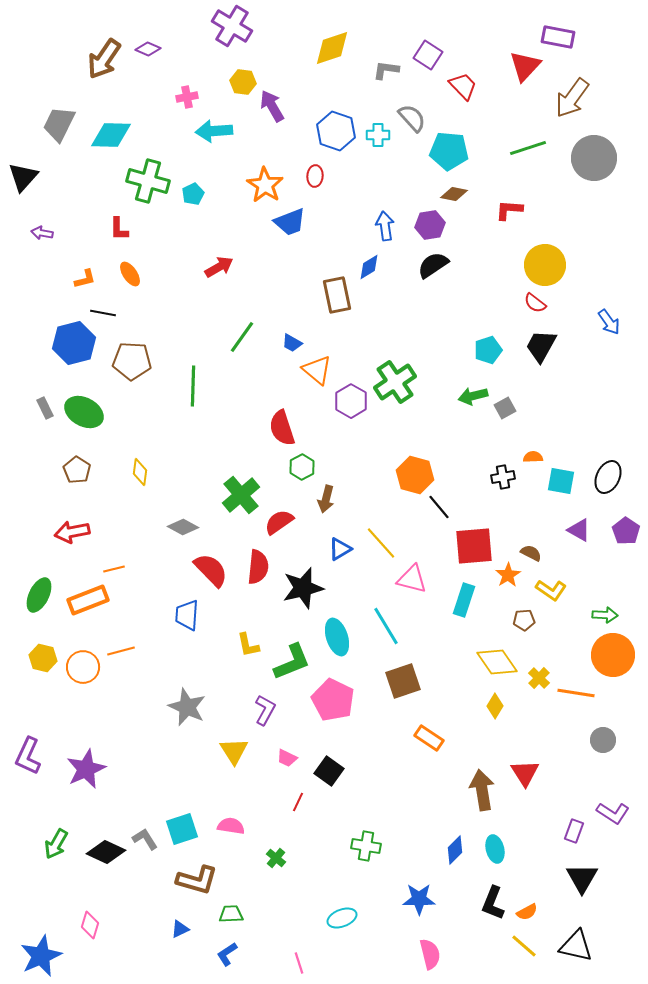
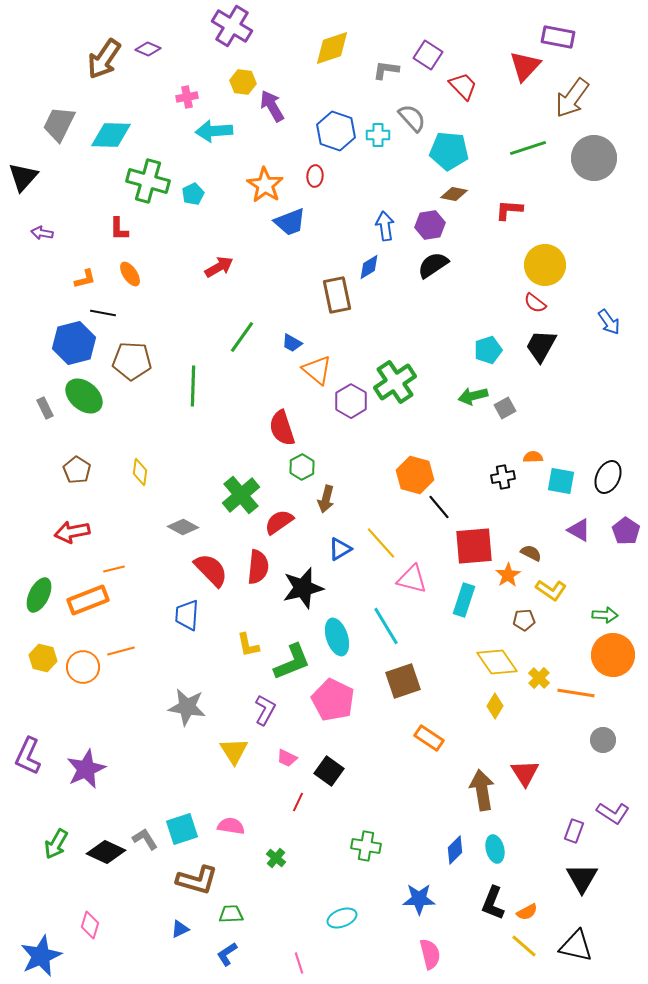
green ellipse at (84, 412): moved 16 px up; rotated 12 degrees clockwise
gray star at (187, 707): rotated 15 degrees counterclockwise
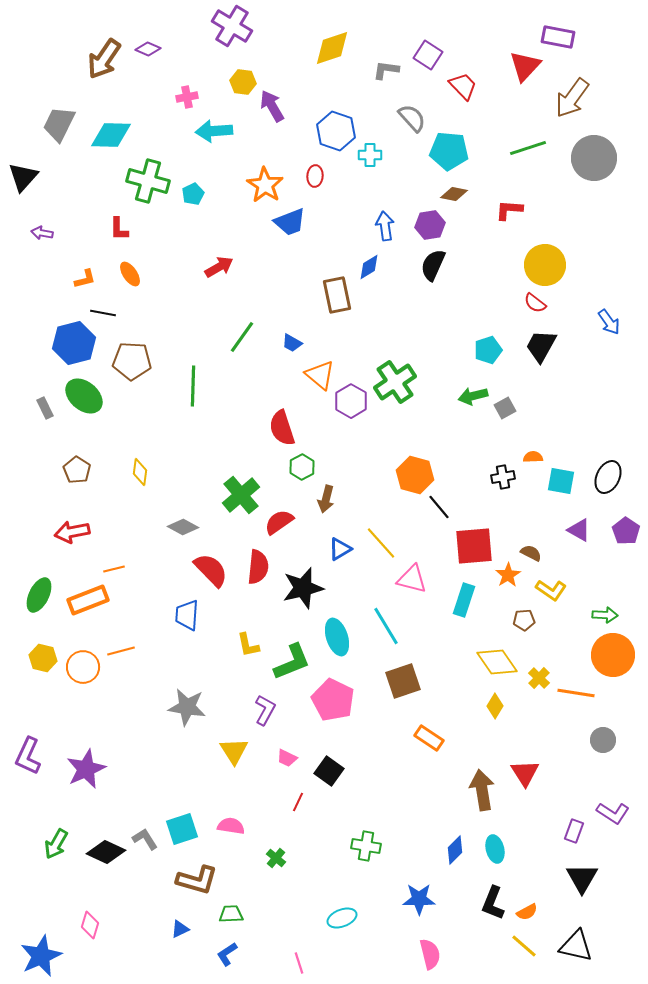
cyan cross at (378, 135): moved 8 px left, 20 px down
black semicircle at (433, 265): rotated 32 degrees counterclockwise
orange triangle at (317, 370): moved 3 px right, 5 px down
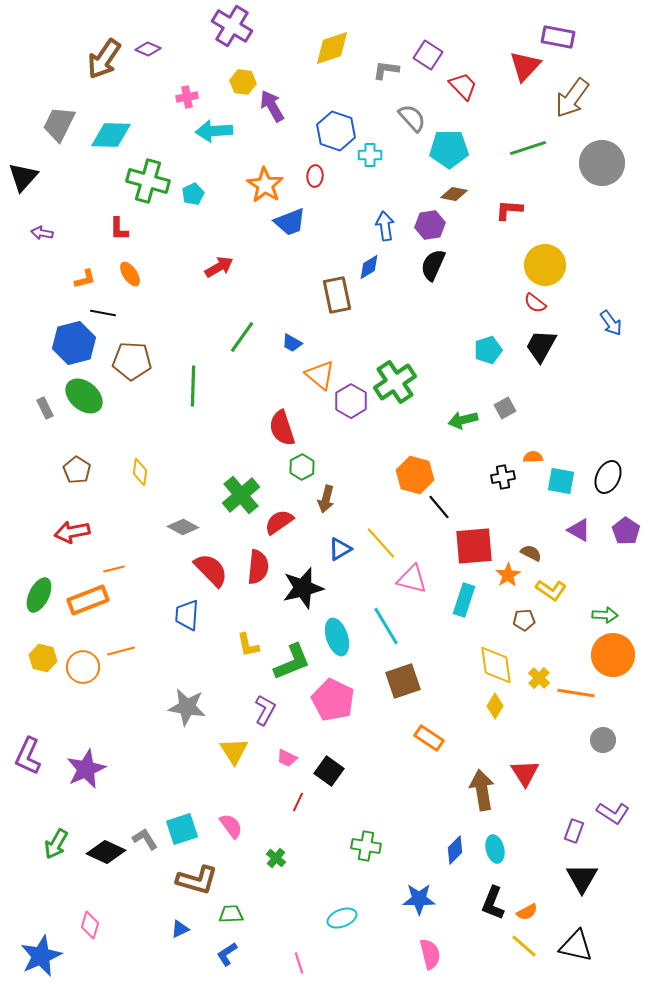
cyan pentagon at (449, 151): moved 2 px up; rotated 6 degrees counterclockwise
gray circle at (594, 158): moved 8 px right, 5 px down
blue arrow at (609, 322): moved 2 px right, 1 px down
green arrow at (473, 396): moved 10 px left, 24 px down
yellow diamond at (497, 662): moved 1 px left, 3 px down; rotated 27 degrees clockwise
pink semicircle at (231, 826): rotated 44 degrees clockwise
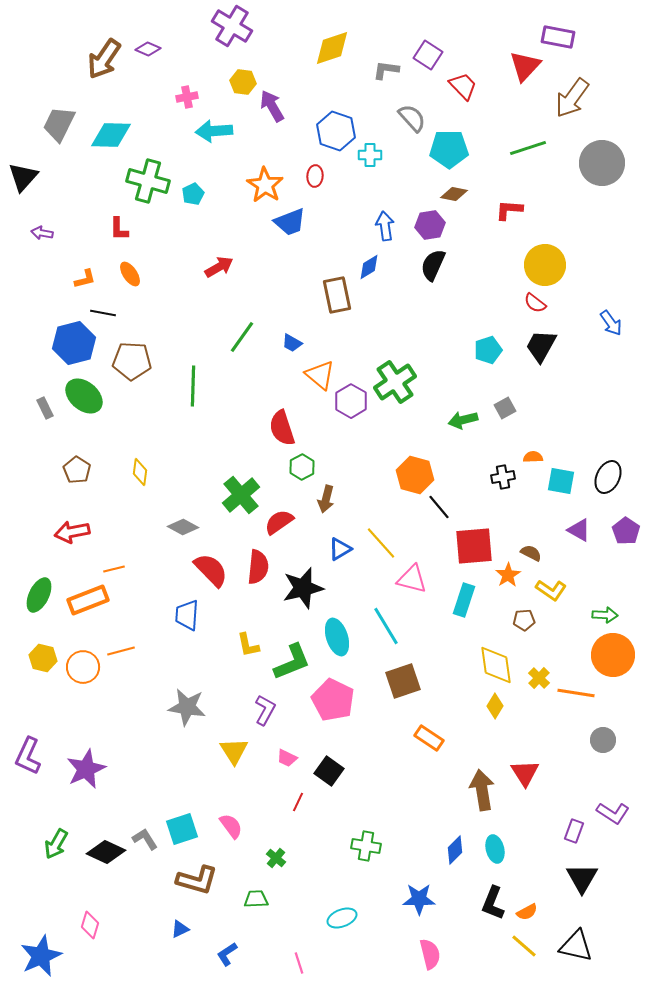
green trapezoid at (231, 914): moved 25 px right, 15 px up
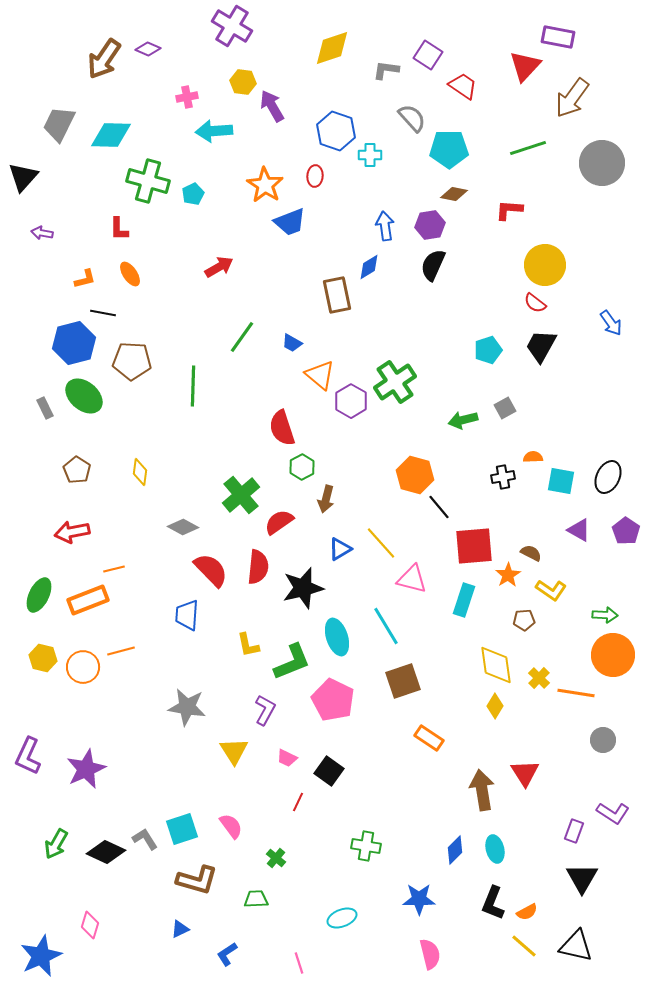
red trapezoid at (463, 86): rotated 12 degrees counterclockwise
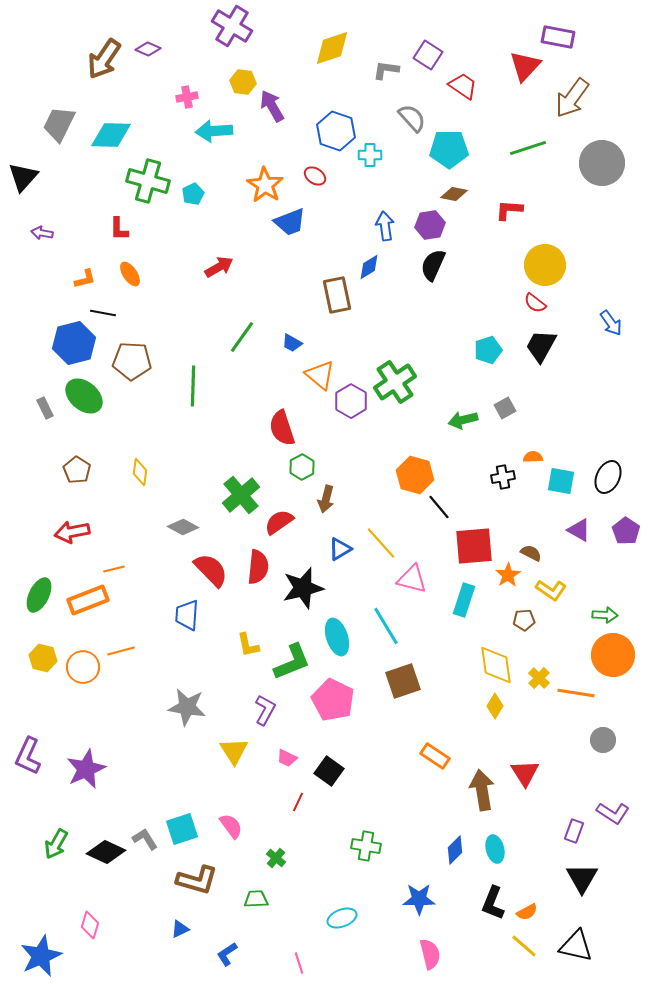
red ellipse at (315, 176): rotated 60 degrees counterclockwise
orange rectangle at (429, 738): moved 6 px right, 18 px down
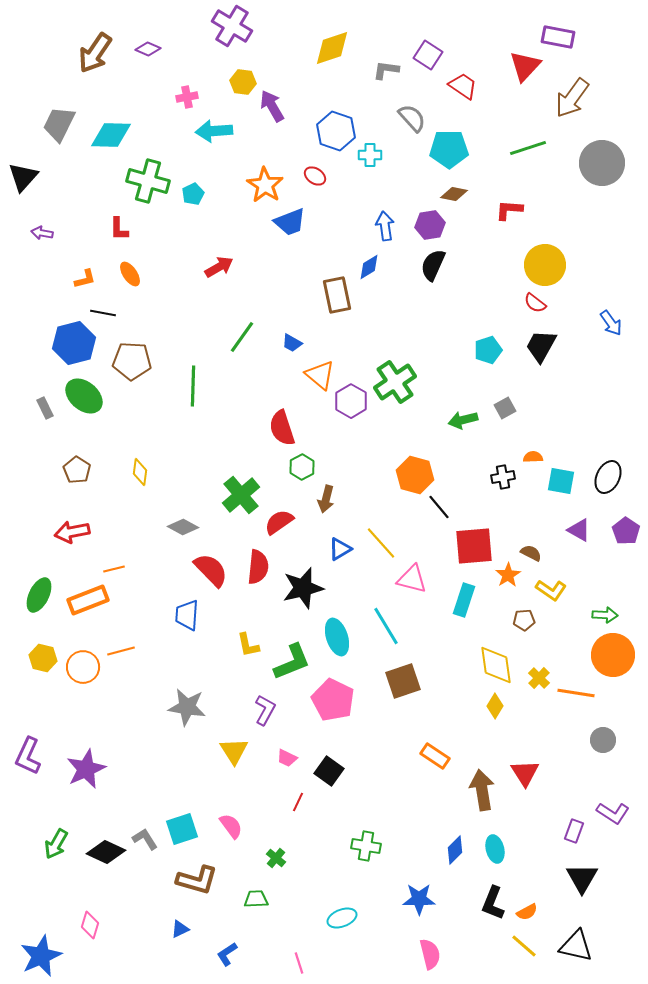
brown arrow at (104, 59): moved 9 px left, 6 px up
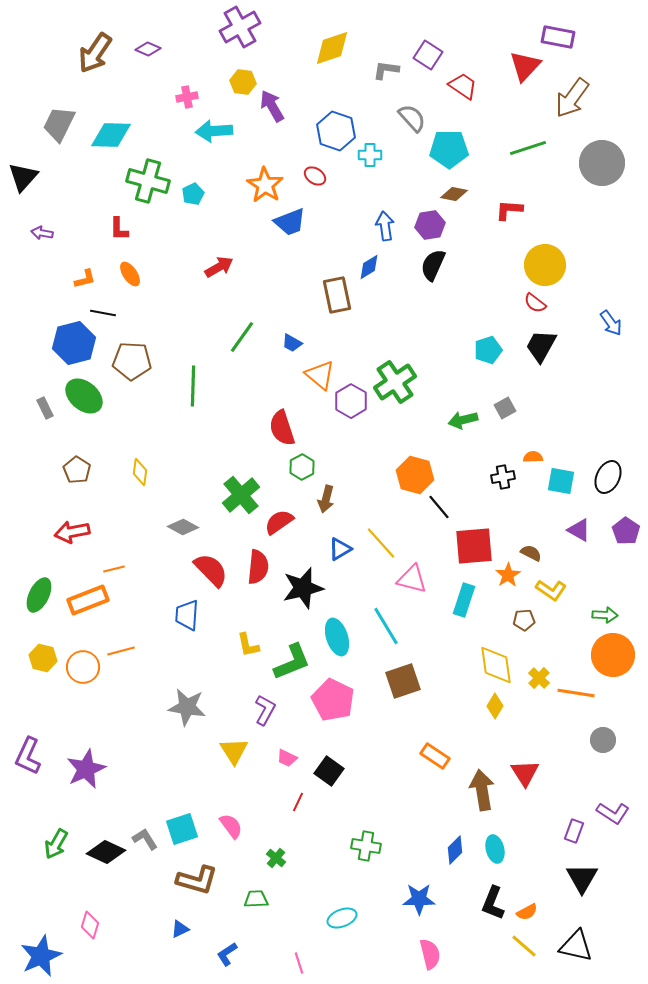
purple cross at (232, 26): moved 8 px right, 1 px down; rotated 30 degrees clockwise
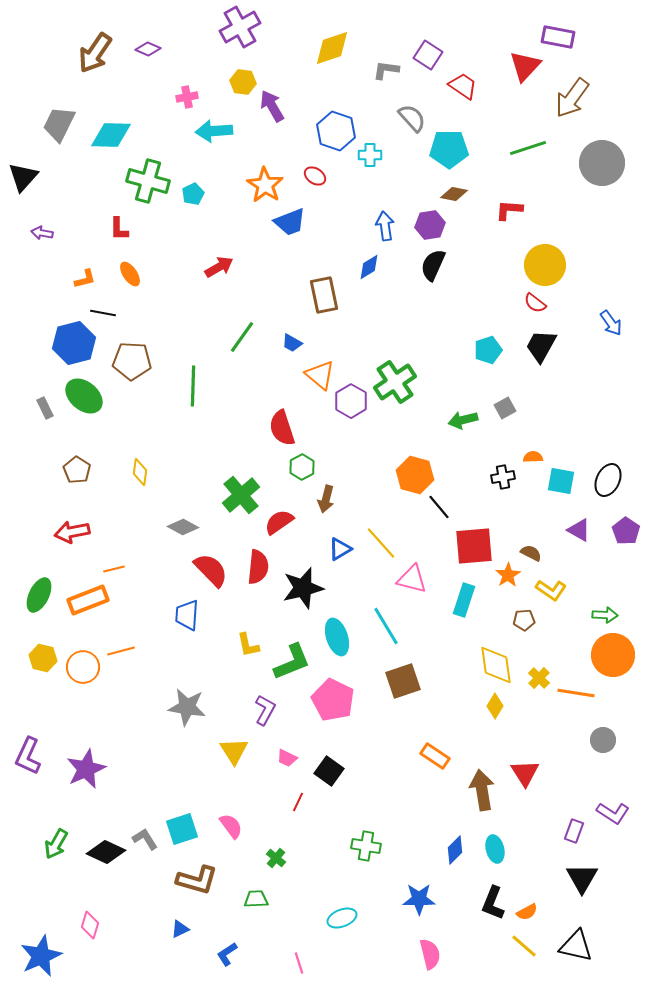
brown rectangle at (337, 295): moved 13 px left
black ellipse at (608, 477): moved 3 px down
